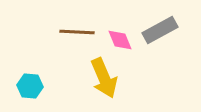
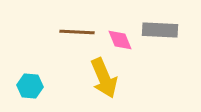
gray rectangle: rotated 32 degrees clockwise
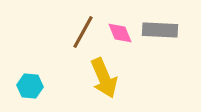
brown line: moved 6 px right; rotated 64 degrees counterclockwise
pink diamond: moved 7 px up
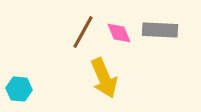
pink diamond: moved 1 px left
cyan hexagon: moved 11 px left, 3 px down
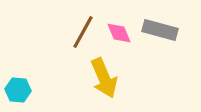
gray rectangle: rotated 12 degrees clockwise
cyan hexagon: moved 1 px left, 1 px down
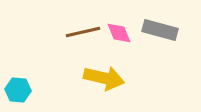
brown line: rotated 48 degrees clockwise
yellow arrow: rotated 54 degrees counterclockwise
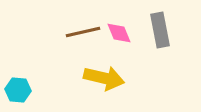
gray rectangle: rotated 64 degrees clockwise
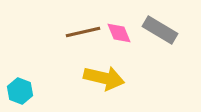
gray rectangle: rotated 48 degrees counterclockwise
cyan hexagon: moved 2 px right, 1 px down; rotated 15 degrees clockwise
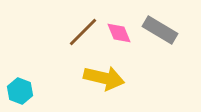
brown line: rotated 32 degrees counterclockwise
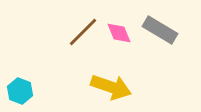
yellow arrow: moved 7 px right, 9 px down; rotated 6 degrees clockwise
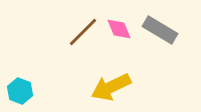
pink diamond: moved 4 px up
yellow arrow: rotated 135 degrees clockwise
